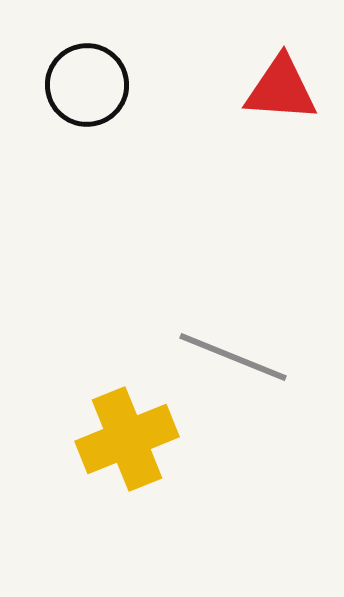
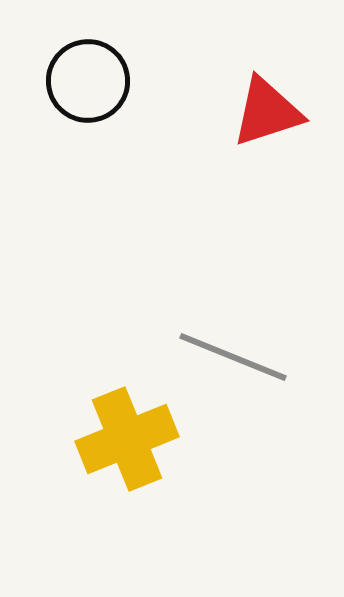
black circle: moved 1 px right, 4 px up
red triangle: moved 14 px left, 23 px down; rotated 22 degrees counterclockwise
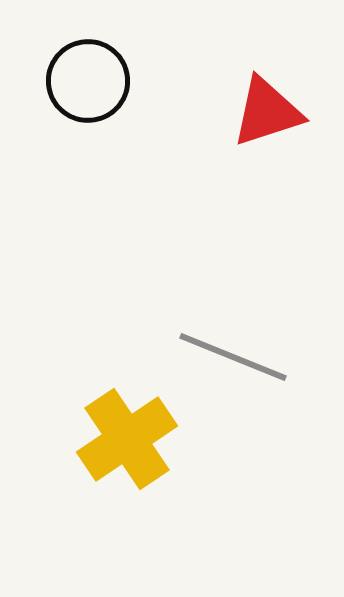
yellow cross: rotated 12 degrees counterclockwise
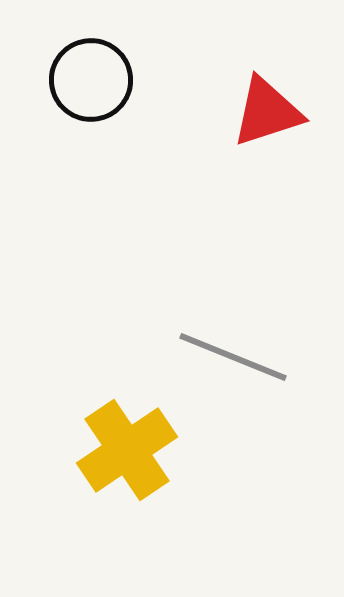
black circle: moved 3 px right, 1 px up
yellow cross: moved 11 px down
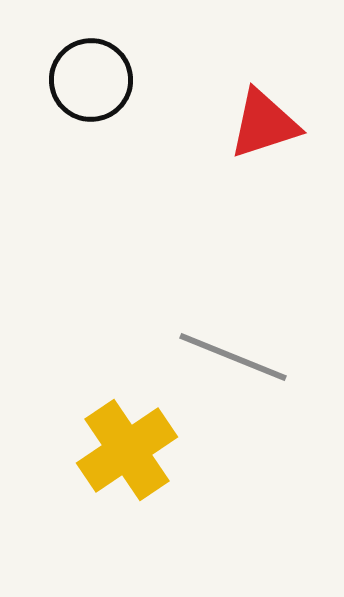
red triangle: moved 3 px left, 12 px down
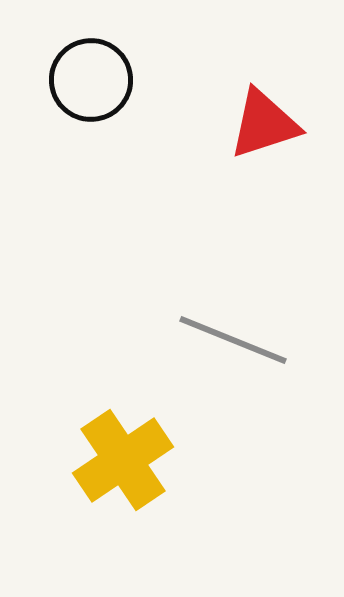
gray line: moved 17 px up
yellow cross: moved 4 px left, 10 px down
